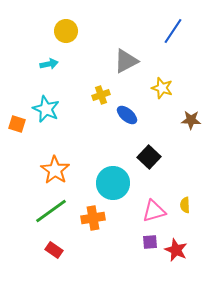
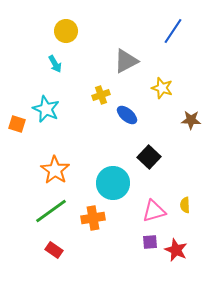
cyan arrow: moved 6 px right; rotated 72 degrees clockwise
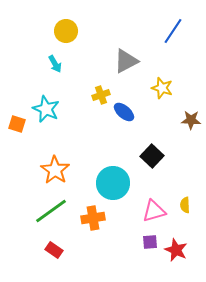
blue ellipse: moved 3 px left, 3 px up
black square: moved 3 px right, 1 px up
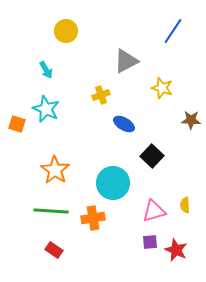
cyan arrow: moved 9 px left, 6 px down
blue ellipse: moved 12 px down; rotated 10 degrees counterclockwise
green line: rotated 40 degrees clockwise
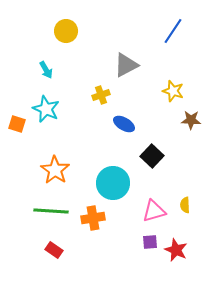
gray triangle: moved 4 px down
yellow star: moved 11 px right, 3 px down
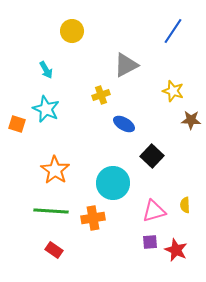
yellow circle: moved 6 px right
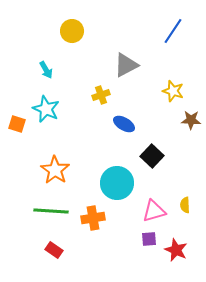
cyan circle: moved 4 px right
purple square: moved 1 px left, 3 px up
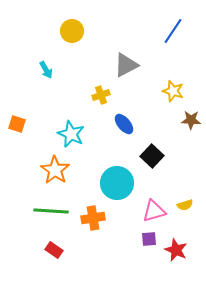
cyan star: moved 25 px right, 25 px down
blue ellipse: rotated 20 degrees clockwise
yellow semicircle: rotated 105 degrees counterclockwise
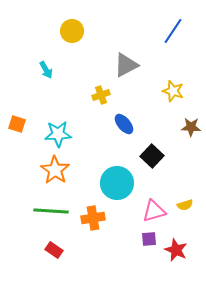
brown star: moved 7 px down
cyan star: moved 13 px left; rotated 28 degrees counterclockwise
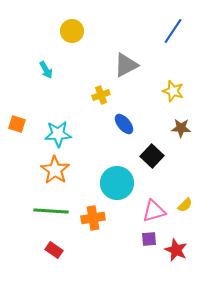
brown star: moved 10 px left, 1 px down
yellow semicircle: rotated 28 degrees counterclockwise
